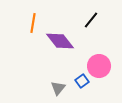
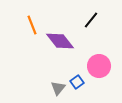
orange line: moved 1 px left, 2 px down; rotated 30 degrees counterclockwise
blue square: moved 5 px left, 1 px down
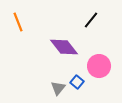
orange line: moved 14 px left, 3 px up
purple diamond: moved 4 px right, 6 px down
blue square: rotated 16 degrees counterclockwise
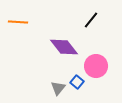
orange line: rotated 66 degrees counterclockwise
pink circle: moved 3 px left
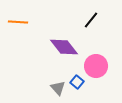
gray triangle: rotated 21 degrees counterclockwise
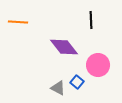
black line: rotated 42 degrees counterclockwise
pink circle: moved 2 px right, 1 px up
gray triangle: rotated 21 degrees counterclockwise
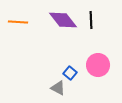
purple diamond: moved 1 px left, 27 px up
blue square: moved 7 px left, 9 px up
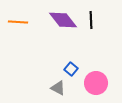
pink circle: moved 2 px left, 18 px down
blue square: moved 1 px right, 4 px up
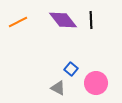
orange line: rotated 30 degrees counterclockwise
